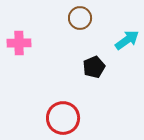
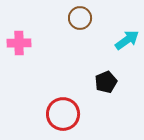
black pentagon: moved 12 px right, 15 px down
red circle: moved 4 px up
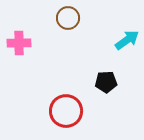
brown circle: moved 12 px left
black pentagon: rotated 20 degrees clockwise
red circle: moved 3 px right, 3 px up
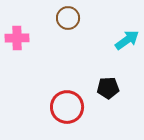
pink cross: moved 2 px left, 5 px up
black pentagon: moved 2 px right, 6 px down
red circle: moved 1 px right, 4 px up
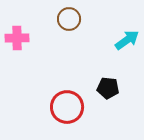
brown circle: moved 1 px right, 1 px down
black pentagon: rotated 10 degrees clockwise
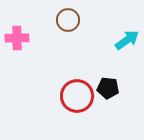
brown circle: moved 1 px left, 1 px down
red circle: moved 10 px right, 11 px up
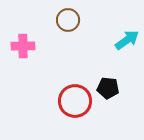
pink cross: moved 6 px right, 8 px down
red circle: moved 2 px left, 5 px down
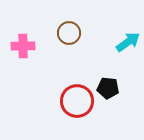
brown circle: moved 1 px right, 13 px down
cyan arrow: moved 1 px right, 2 px down
red circle: moved 2 px right
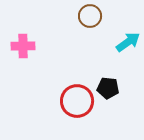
brown circle: moved 21 px right, 17 px up
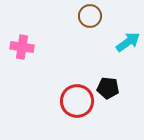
pink cross: moved 1 px left, 1 px down; rotated 10 degrees clockwise
